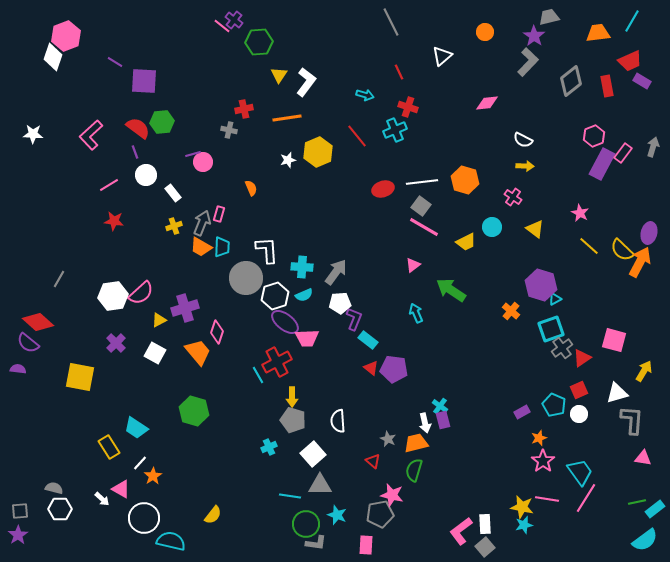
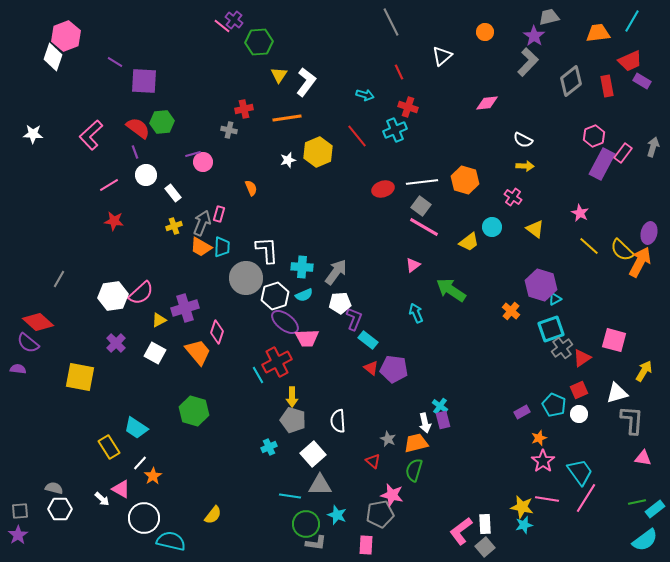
yellow trapezoid at (466, 242): moved 3 px right; rotated 10 degrees counterclockwise
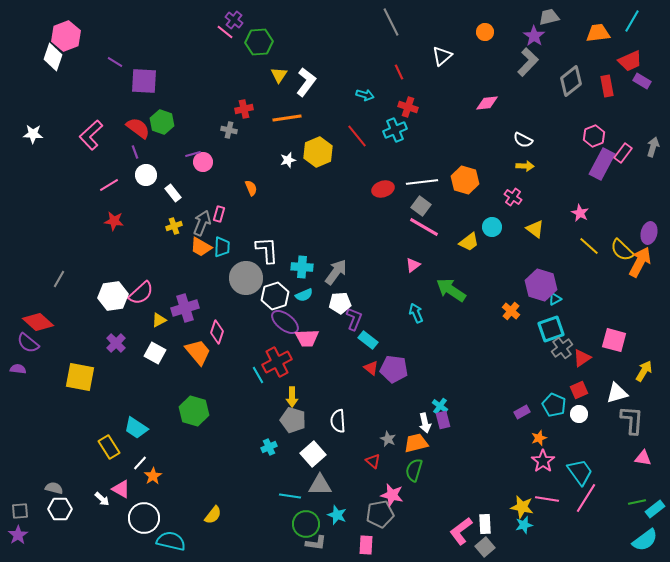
pink line at (222, 26): moved 3 px right, 6 px down
green hexagon at (162, 122): rotated 25 degrees clockwise
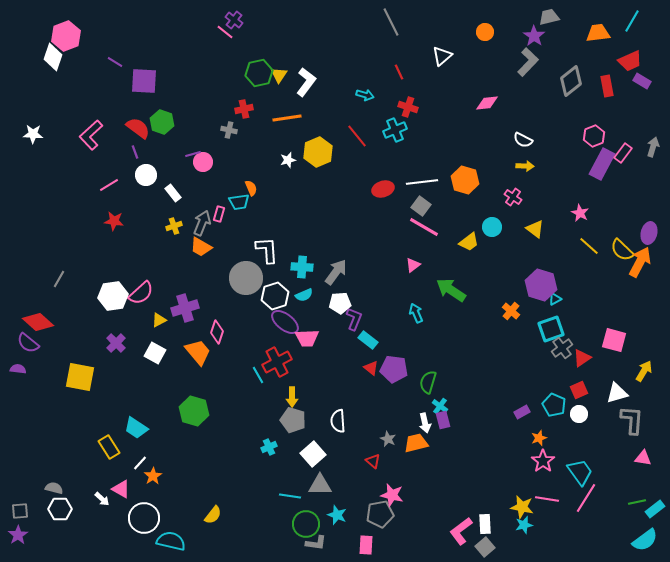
green hexagon at (259, 42): moved 31 px down; rotated 8 degrees counterclockwise
cyan trapezoid at (222, 247): moved 17 px right, 45 px up; rotated 80 degrees clockwise
green semicircle at (414, 470): moved 14 px right, 88 px up
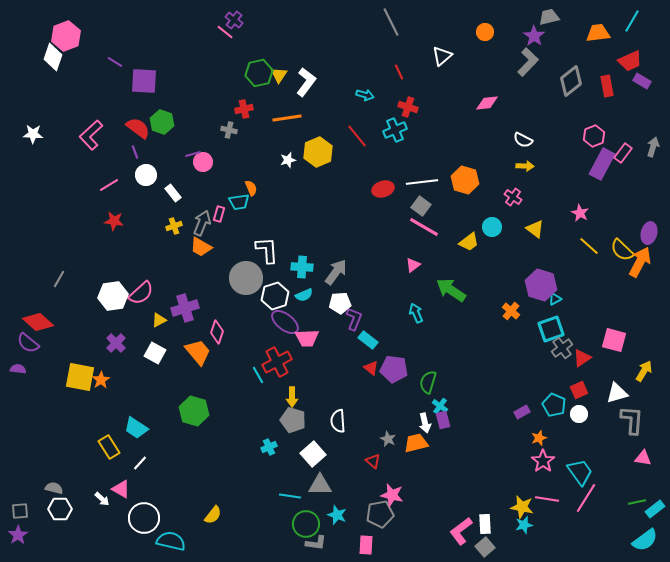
orange star at (153, 476): moved 52 px left, 96 px up
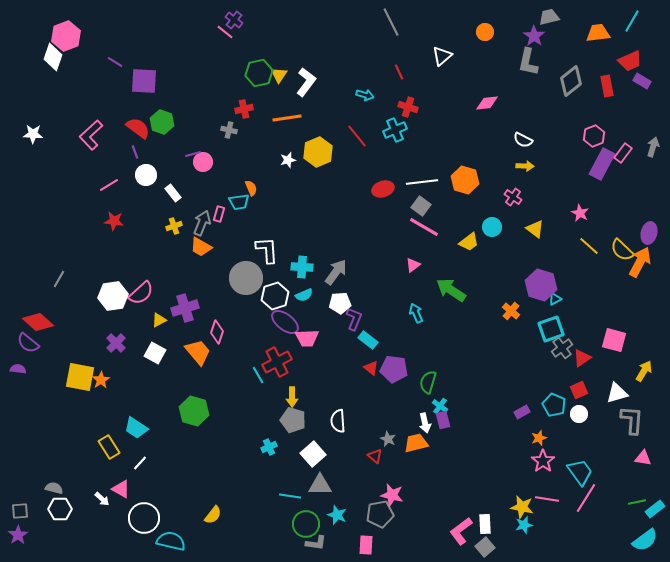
gray L-shape at (528, 62): rotated 148 degrees clockwise
red triangle at (373, 461): moved 2 px right, 5 px up
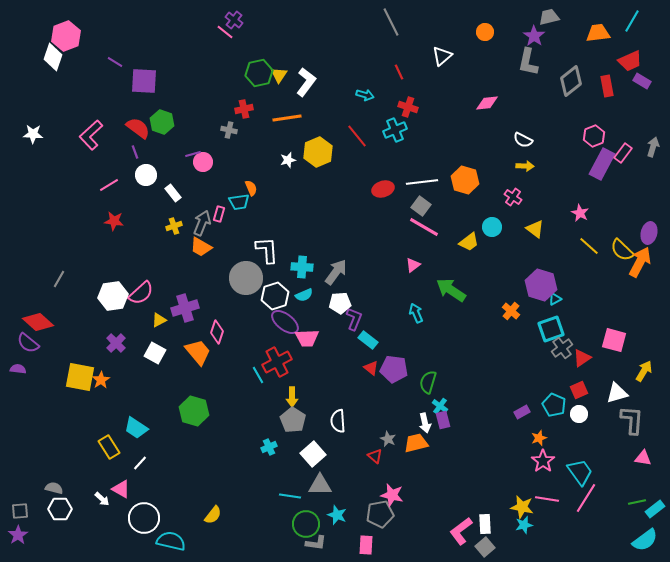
gray pentagon at (293, 420): rotated 15 degrees clockwise
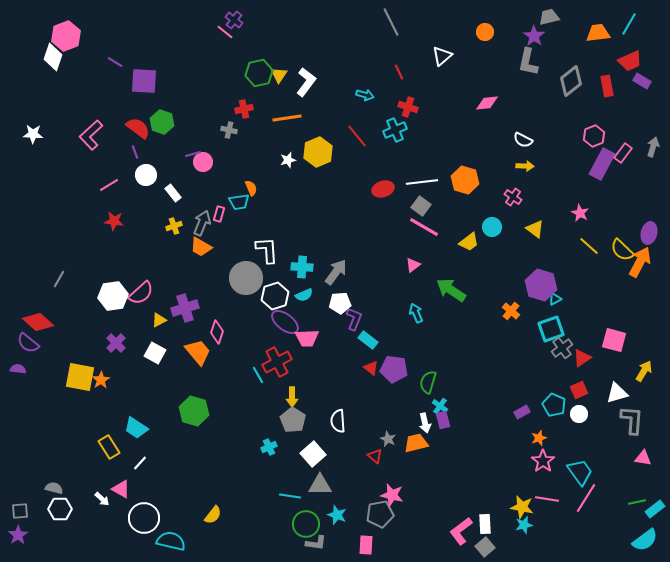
cyan line at (632, 21): moved 3 px left, 3 px down
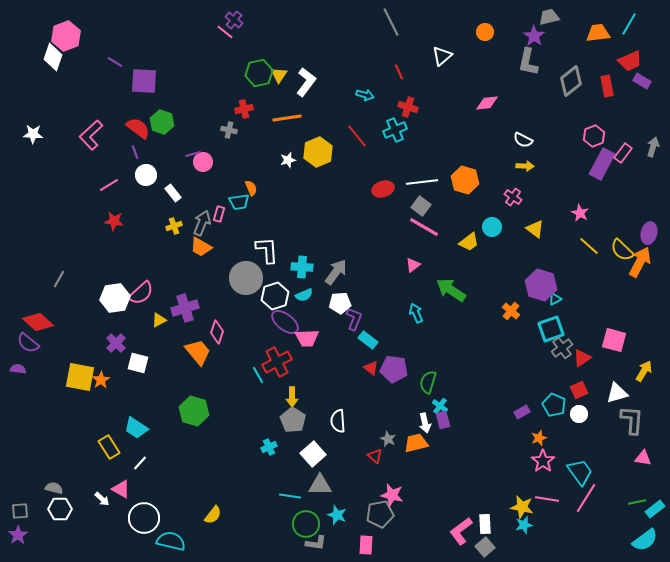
white hexagon at (113, 296): moved 2 px right, 2 px down
white square at (155, 353): moved 17 px left, 10 px down; rotated 15 degrees counterclockwise
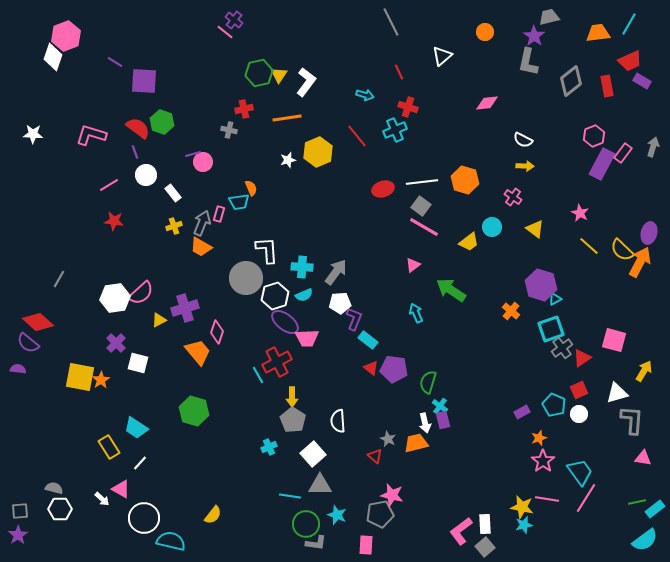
pink L-shape at (91, 135): rotated 60 degrees clockwise
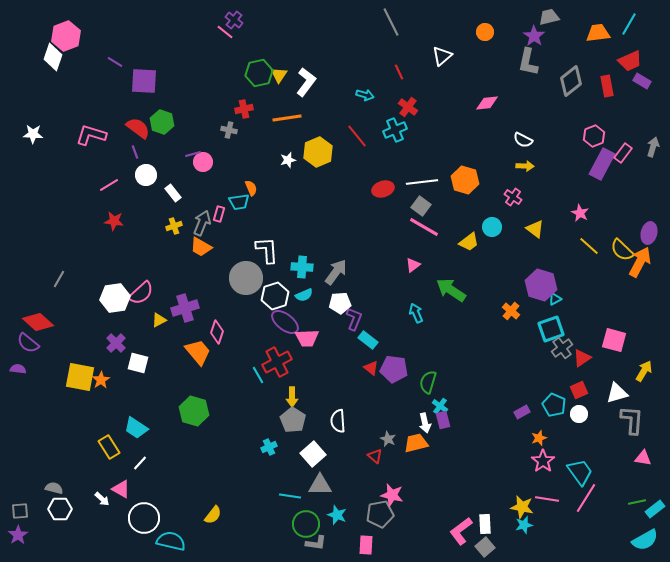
red cross at (408, 107): rotated 18 degrees clockwise
cyan semicircle at (645, 540): rotated 8 degrees clockwise
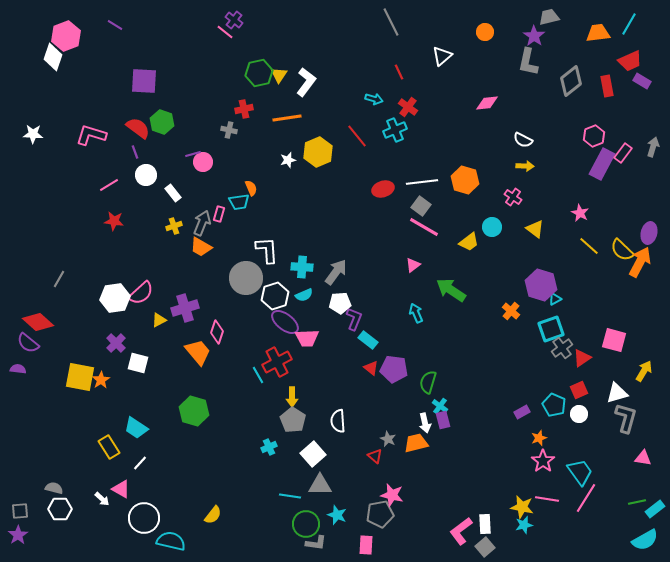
purple line at (115, 62): moved 37 px up
cyan arrow at (365, 95): moved 9 px right, 4 px down
gray L-shape at (632, 420): moved 6 px left, 2 px up; rotated 12 degrees clockwise
